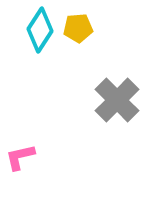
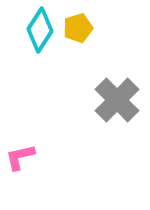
yellow pentagon: rotated 12 degrees counterclockwise
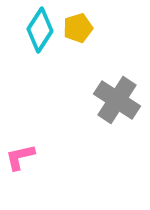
gray cross: rotated 12 degrees counterclockwise
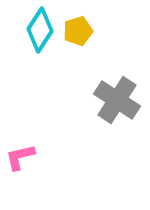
yellow pentagon: moved 3 px down
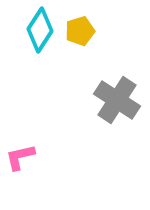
yellow pentagon: moved 2 px right
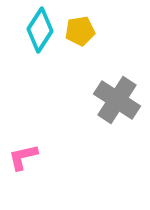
yellow pentagon: rotated 8 degrees clockwise
pink L-shape: moved 3 px right
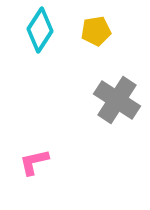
yellow pentagon: moved 16 px right
pink L-shape: moved 11 px right, 5 px down
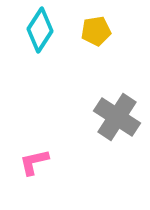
gray cross: moved 17 px down
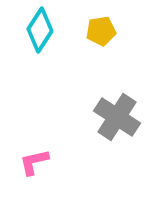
yellow pentagon: moved 5 px right
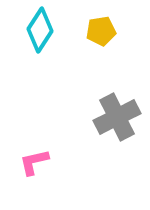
gray cross: rotated 30 degrees clockwise
